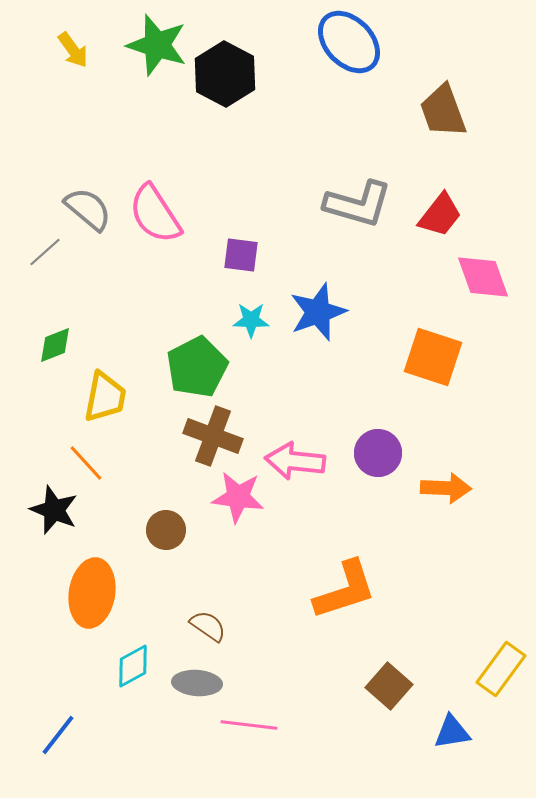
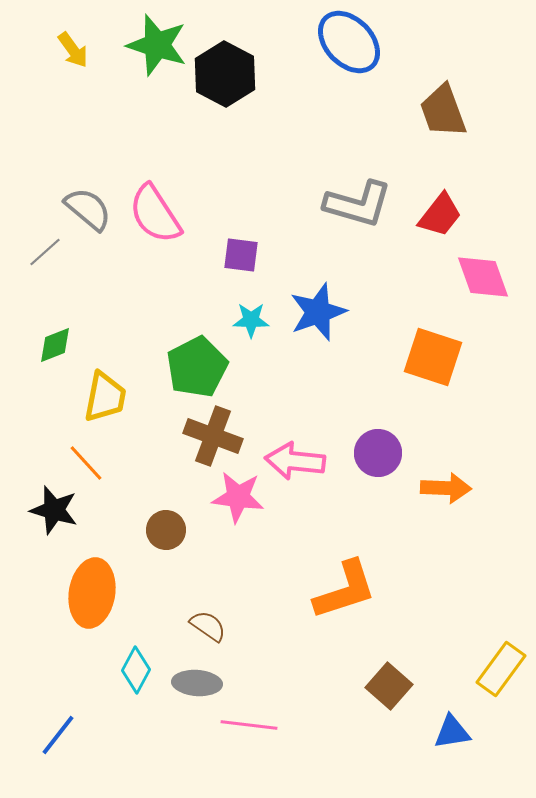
black star: rotated 6 degrees counterclockwise
cyan diamond: moved 3 px right, 4 px down; rotated 33 degrees counterclockwise
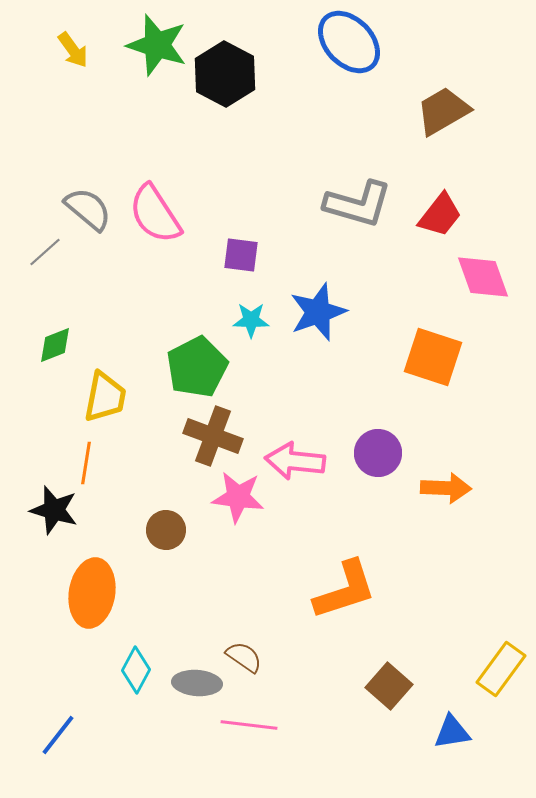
brown trapezoid: rotated 80 degrees clockwise
orange line: rotated 51 degrees clockwise
brown semicircle: moved 36 px right, 31 px down
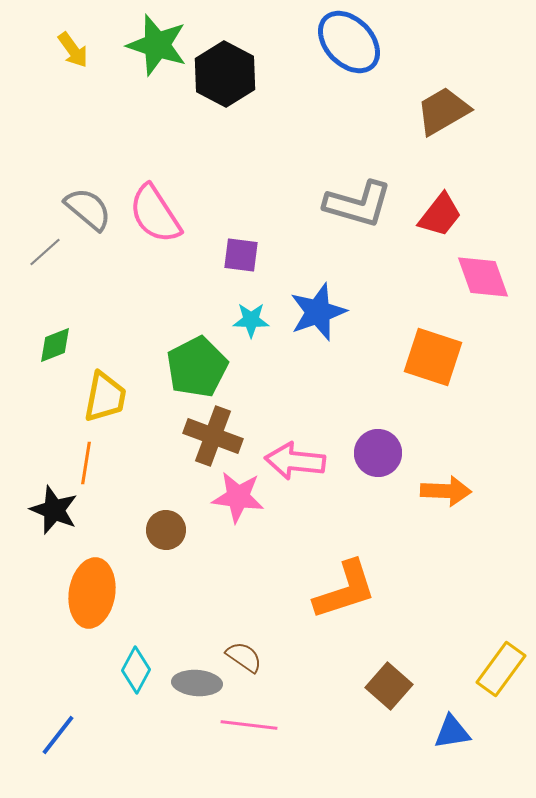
orange arrow: moved 3 px down
black star: rotated 6 degrees clockwise
